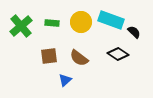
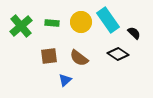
cyan rectangle: moved 3 px left; rotated 35 degrees clockwise
black semicircle: moved 1 px down
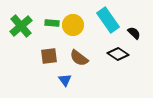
yellow circle: moved 8 px left, 3 px down
blue triangle: rotated 24 degrees counterclockwise
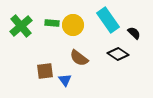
brown square: moved 4 px left, 15 px down
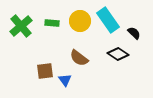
yellow circle: moved 7 px right, 4 px up
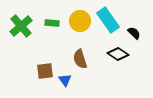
brown semicircle: moved 1 px right, 1 px down; rotated 36 degrees clockwise
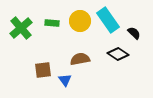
green cross: moved 2 px down
brown semicircle: rotated 96 degrees clockwise
brown square: moved 2 px left, 1 px up
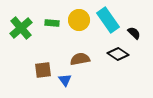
yellow circle: moved 1 px left, 1 px up
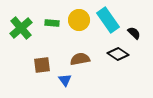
brown square: moved 1 px left, 5 px up
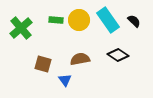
green rectangle: moved 4 px right, 3 px up
black semicircle: moved 12 px up
black diamond: moved 1 px down
brown square: moved 1 px right, 1 px up; rotated 24 degrees clockwise
